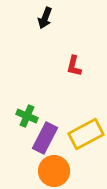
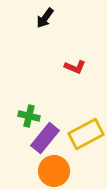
black arrow: rotated 15 degrees clockwise
red L-shape: moved 1 px right, 1 px down; rotated 80 degrees counterclockwise
green cross: moved 2 px right; rotated 10 degrees counterclockwise
purple rectangle: rotated 12 degrees clockwise
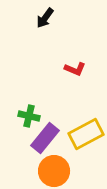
red L-shape: moved 2 px down
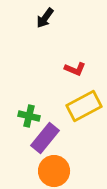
yellow rectangle: moved 2 px left, 28 px up
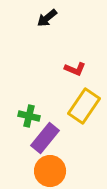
black arrow: moved 2 px right; rotated 15 degrees clockwise
yellow rectangle: rotated 28 degrees counterclockwise
orange circle: moved 4 px left
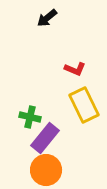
yellow rectangle: moved 1 px up; rotated 60 degrees counterclockwise
green cross: moved 1 px right, 1 px down
orange circle: moved 4 px left, 1 px up
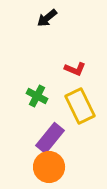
yellow rectangle: moved 4 px left, 1 px down
green cross: moved 7 px right, 21 px up; rotated 15 degrees clockwise
purple rectangle: moved 5 px right
orange circle: moved 3 px right, 3 px up
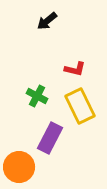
black arrow: moved 3 px down
red L-shape: rotated 10 degrees counterclockwise
purple rectangle: rotated 12 degrees counterclockwise
orange circle: moved 30 px left
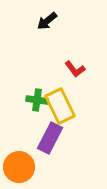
red L-shape: rotated 40 degrees clockwise
green cross: moved 4 px down; rotated 20 degrees counterclockwise
yellow rectangle: moved 20 px left
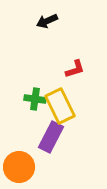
black arrow: rotated 15 degrees clockwise
red L-shape: rotated 70 degrees counterclockwise
green cross: moved 2 px left, 1 px up
purple rectangle: moved 1 px right, 1 px up
